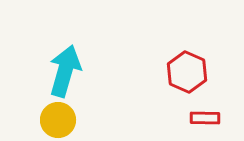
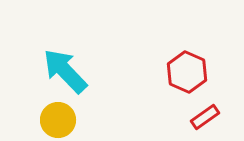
cyan arrow: rotated 60 degrees counterclockwise
red rectangle: moved 1 px up; rotated 36 degrees counterclockwise
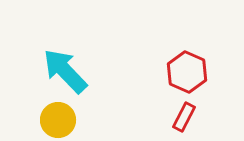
red rectangle: moved 21 px left; rotated 28 degrees counterclockwise
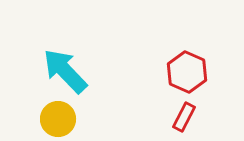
yellow circle: moved 1 px up
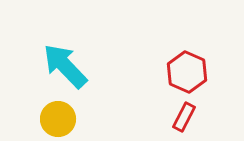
cyan arrow: moved 5 px up
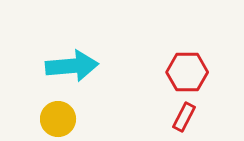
cyan arrow: moved 7 px right; rotated 129 degrees clockwise
red hexagon: rotated 24 degrees counterclockwise
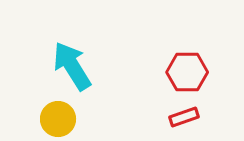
cyan arrow: rotated 117 degrees counterclockwise
red rectangle: rotated 44 degrees clockwise
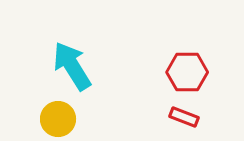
red rectangle: rotated 40 degrees clockwise
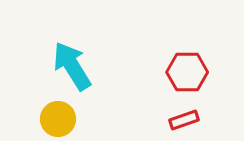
red rectangle: moved 3 px down; rotated 40 degrees counterclockwise
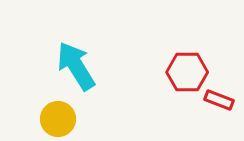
cyan arrow: moved 4 px right
red rectangle: moved 35 px right, 20 px up; rotated 40 degrees clockwise
